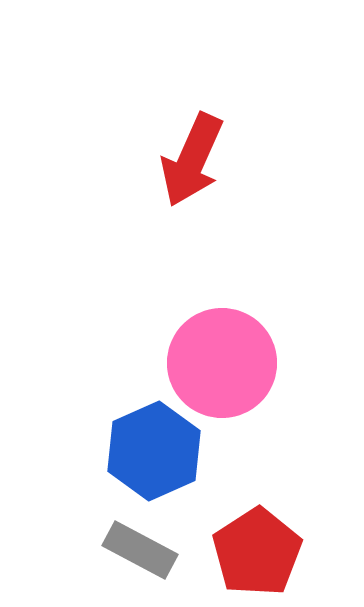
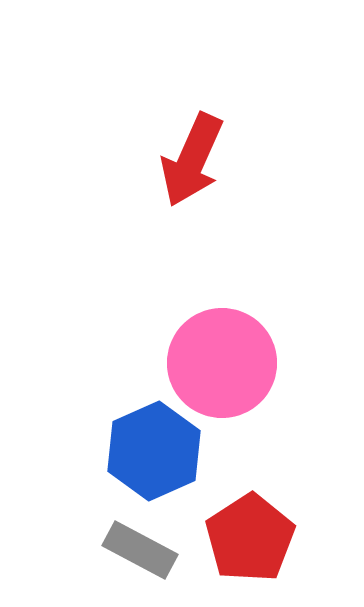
red pentagon: moved 7 px left, 14 px up
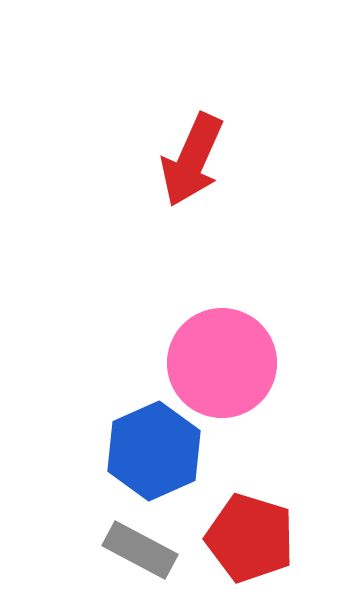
red pentagon: rotated 22 degrees counterclockwise
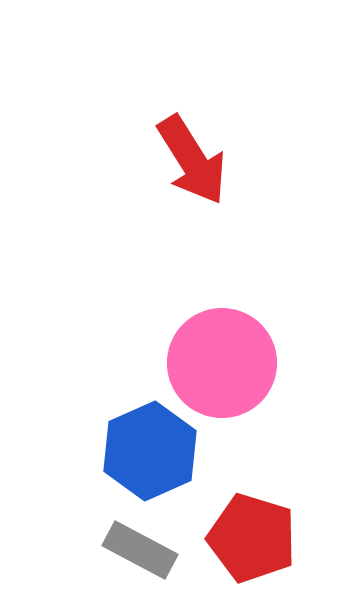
red arrow: rotated 56 degrees counterclockwise
blue hexagon: moved 4 px left
red pentagon: moved 2 px right
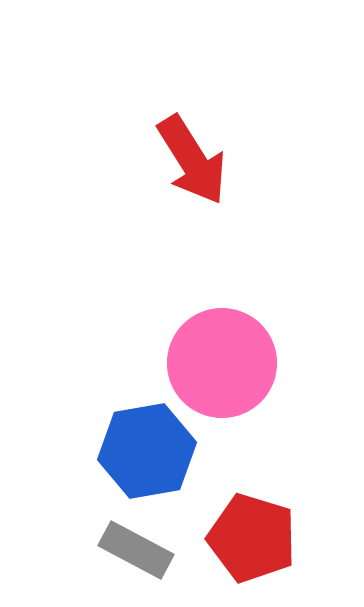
blue hexagon: moved 3 px left; rotated 14 degrees clockwise
gray rectangle: moved 4 px left
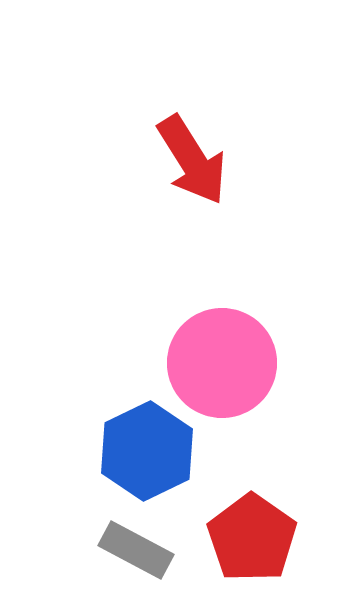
blue hexagon: rotated 16 degrees counterclockwise
red pentagon: rotated 18 degrees clockwise
